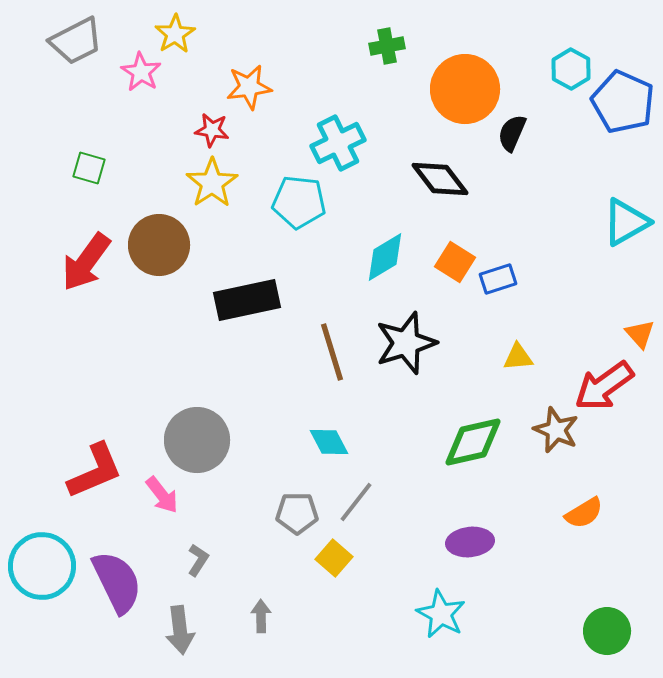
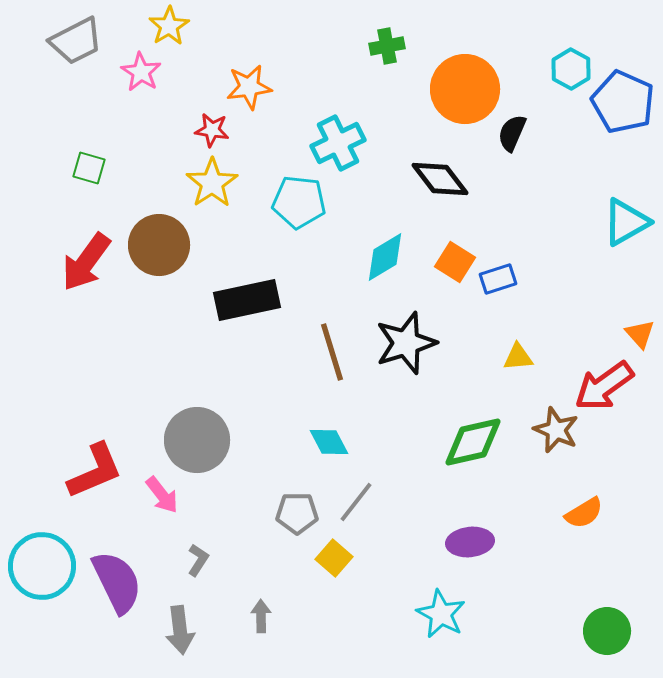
yellow star at (175, 34): moved 6 px left, 8 px up
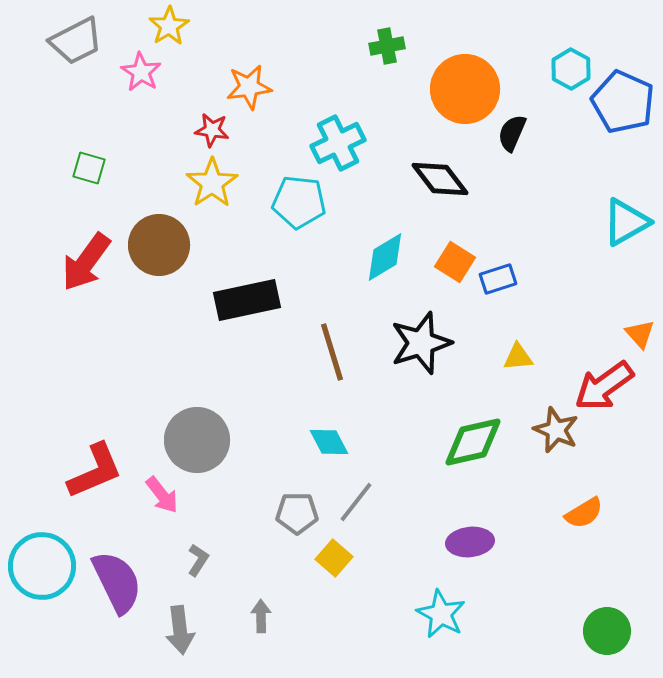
black star at (406, 343): moved 15 px right
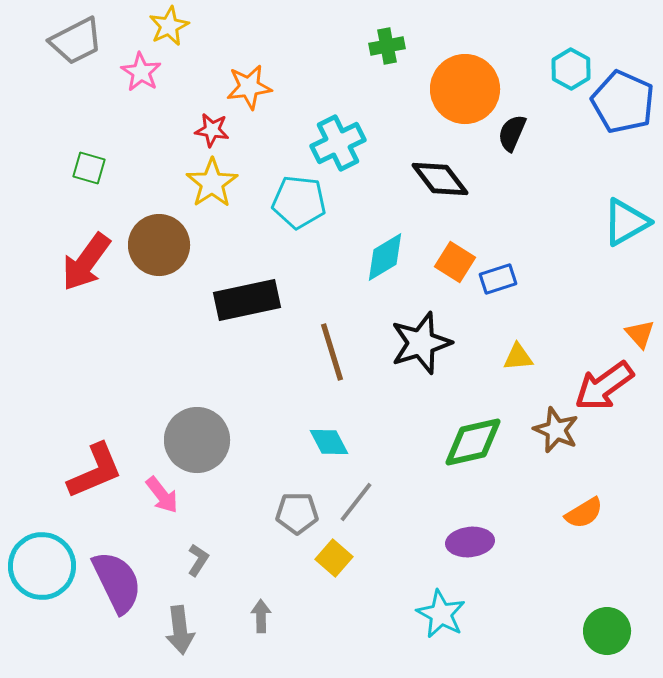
yellow star at (169, 26): rotated 6 degrees clockwise
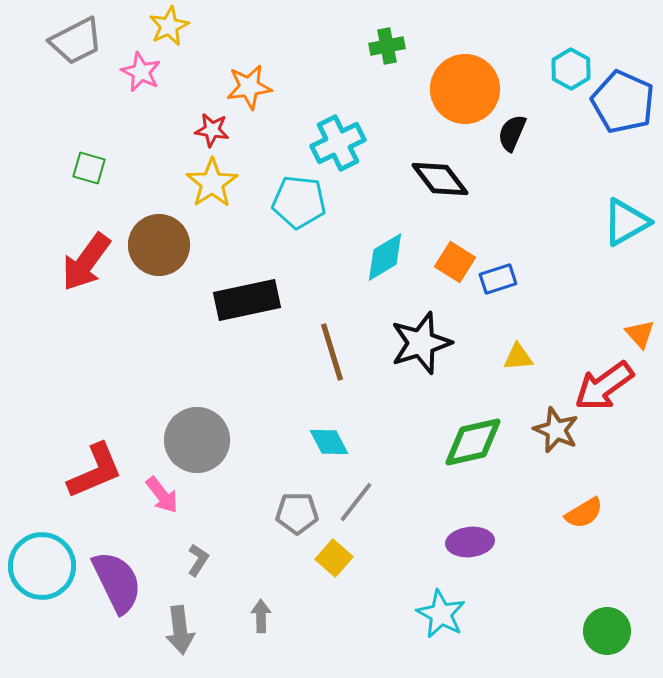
pink star at (141, 72): rotated 6 degrees counterclockwise
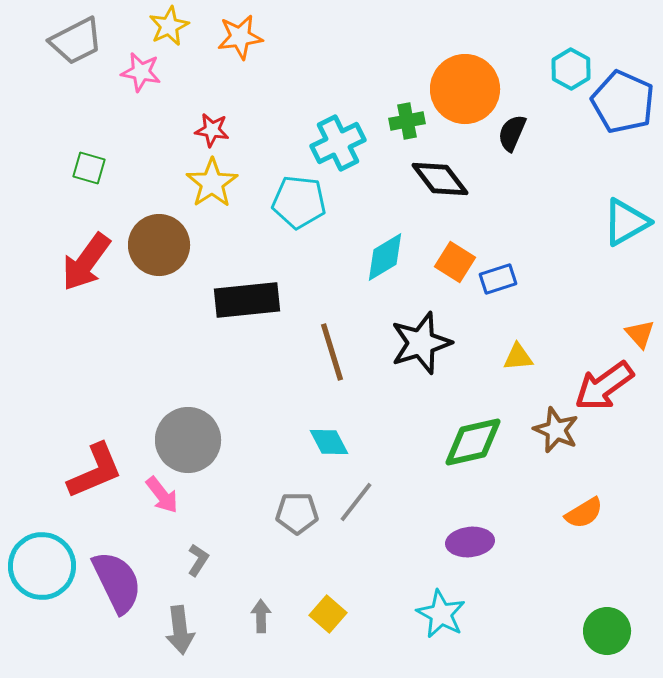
green cross at (387, 46): moved 20 px right, 75 px down
pink star at (141, 72): rotated 15 degrees counterclockwise
orange star at (249, 87): moved 9 px left, 50 px up
black rectangle at (247, 300): rotated 6 degrees clockwise
gray circle at (197, 440): moved 9 px left
yellow square at (334, 558): moved 6 px left, 56 px down
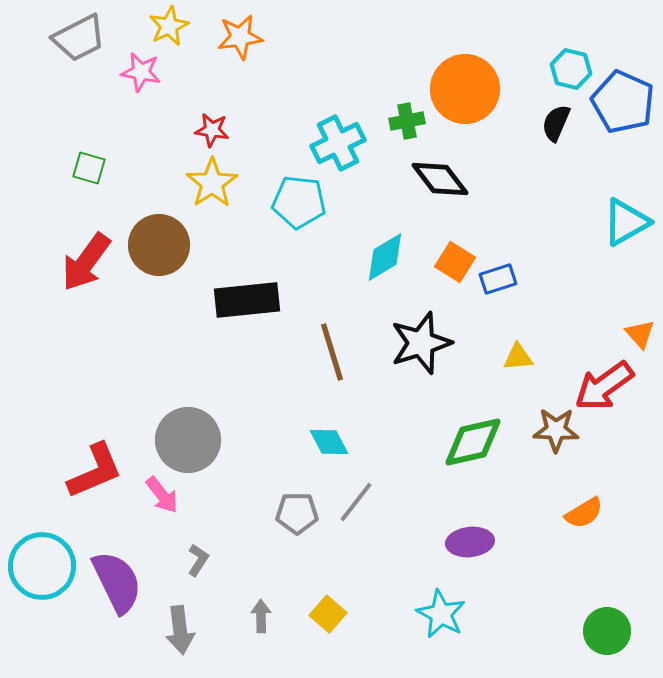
gray trapezoid at (76, 41): moved 3 px right, 3 px up
cyan hexagon at (571, 69): rotated 15 degrees counterclockwise
black semicircle at (512, 133): moved 44 px right, 10 px up
brown star at (556, 430): rotated 21 degrees counterclockwise
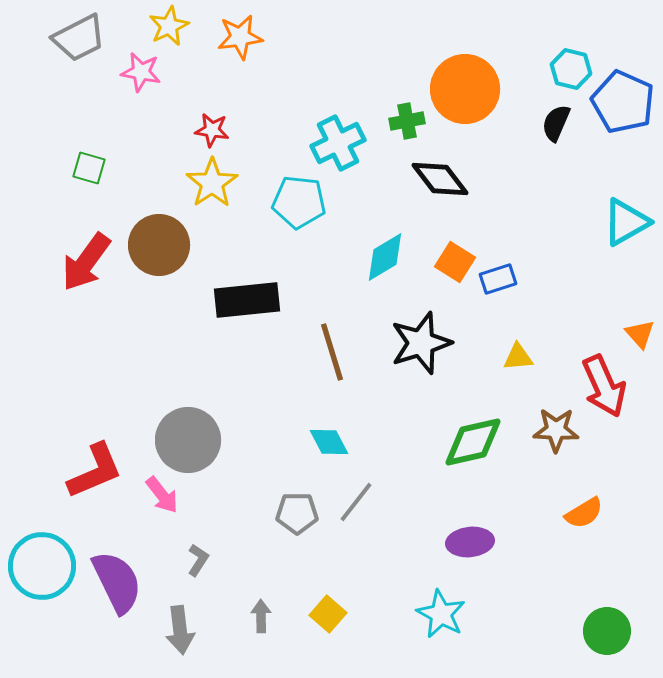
red arrow at (604, 386): rotated 78 degrees counterclockwise
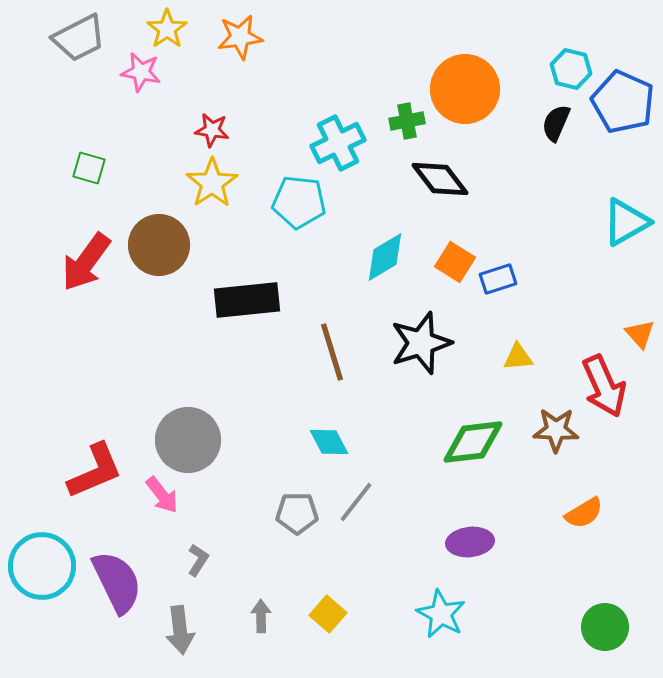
yellow star at (169, 26): moved 2 px left, 3 px down; rotated 9 degrees counterclockwise
green diamond at (473, 442): rotated 6 degrees clockwise
green circle at (607, 631): moved 2 px left, 4 px up
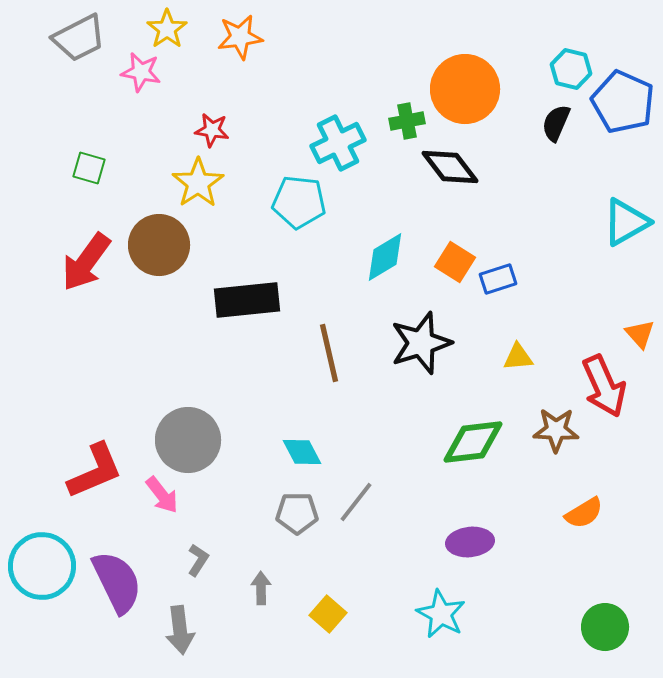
black diamond at (440, 179): moved 10 px right, 12 px up
yellow star at (212, 183): moved 14 px left
brown line at (332, 352): moved 3 px left, 1 px down; rotated 4 degrees clockwise
cyan diamond at (329, 442): moved 27 px left, 10 px down
gray arrow at (261, 616): moved 28 px up
